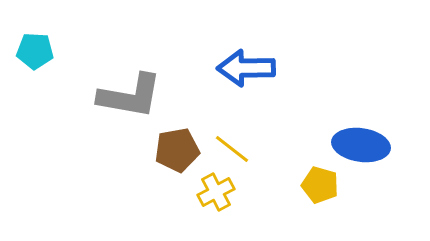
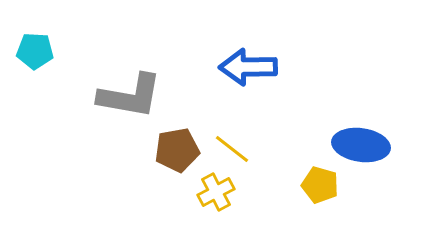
blue arrow: moved 2 px right, 1 px up
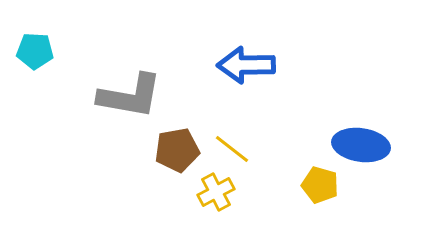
blue arrow: moved 2 px left, 2 px up
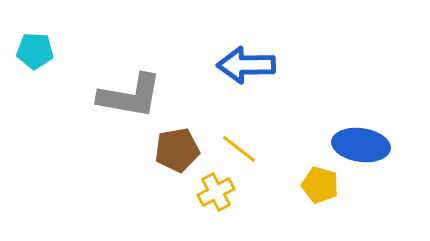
yellow line: moved 7 px right
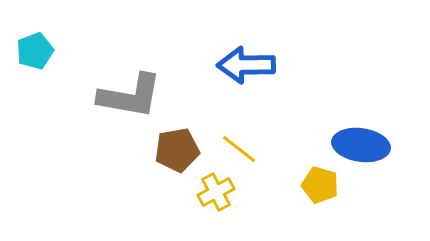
cyan pentagon: rotated 24 degrees counterclockwise
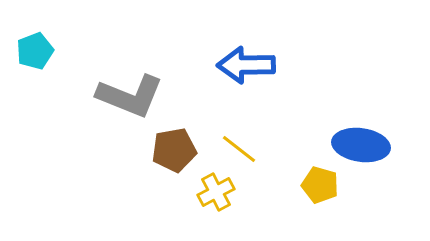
gray L-shape: rotated 12 degrees clockwise
brown pentagon: moved 3 px left
